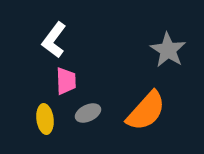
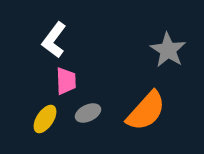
yellow ellipse: rotated 40 degrees clockwise
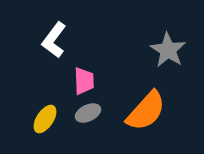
pink trapezoid: moved 18 px right
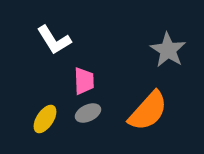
white L-shape: rotated 69 degrees counterclockwise
orange semicircle: moved 2 px right
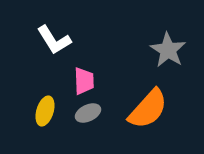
orange semicircle: moved 2 px up
yellow ellipse: moved 8 px up; rotated 16 degrees counterclockwise
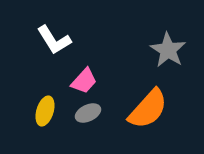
pink trapezoid: rotated 44 degrees clockwise
